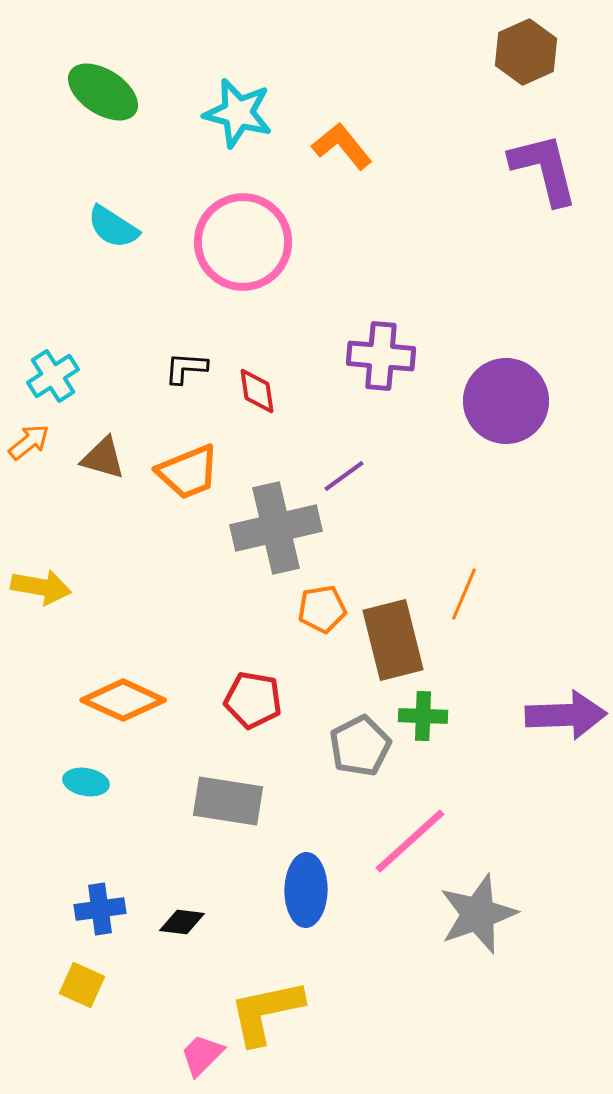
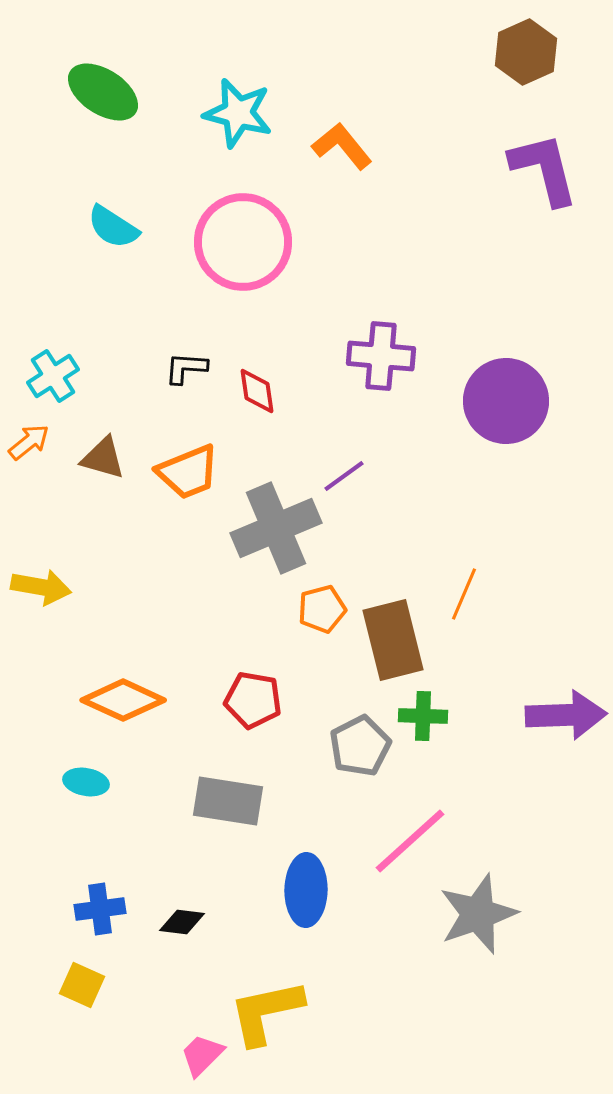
gray cross: rotated 10 degrees counterclockwise
orange pentagon: rotated 6 degrees counterclockwise
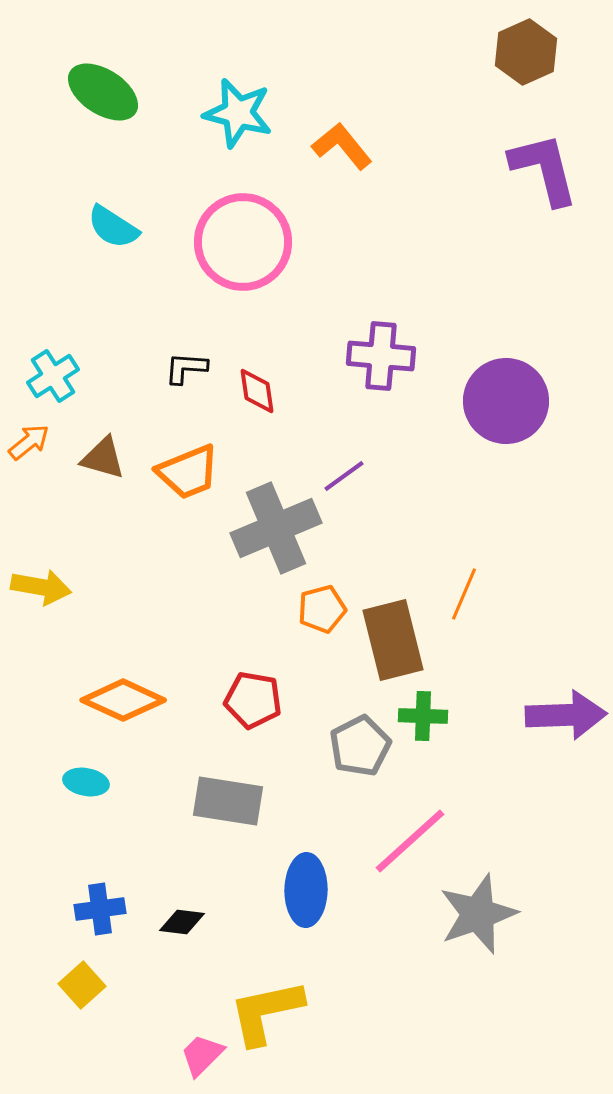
yellow square: rotated 24 degrees clockwise
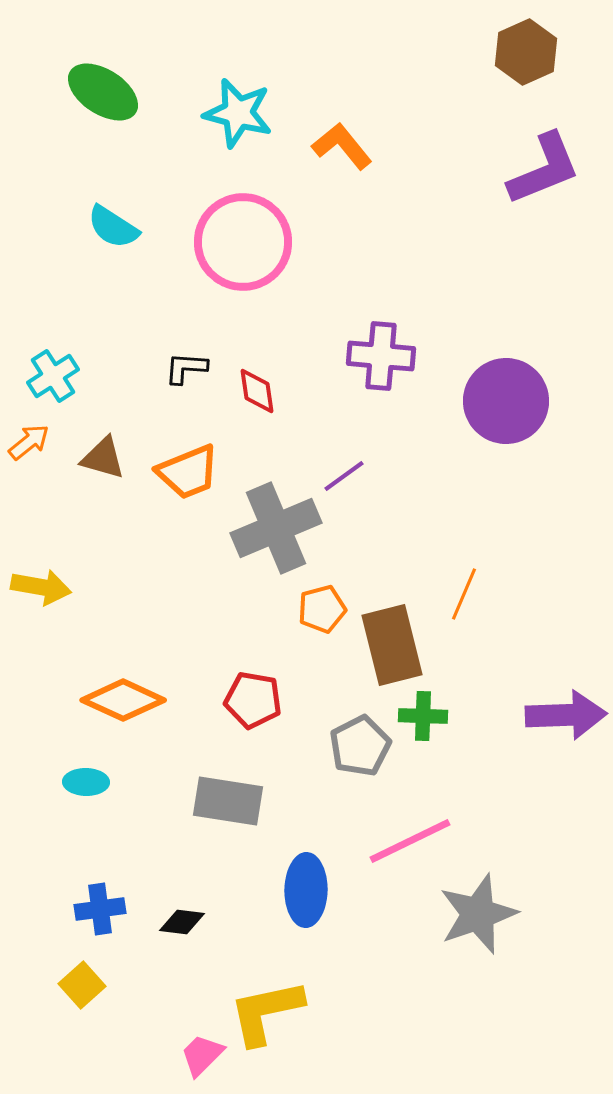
purple L-shape: rotated 82 degrees clockwise
brown rectangle: moved 1 px left, 5 px down
cyan ellipse: rotated 9 degrees counterclockwise
pink line: rotated 16 degrees clockwise
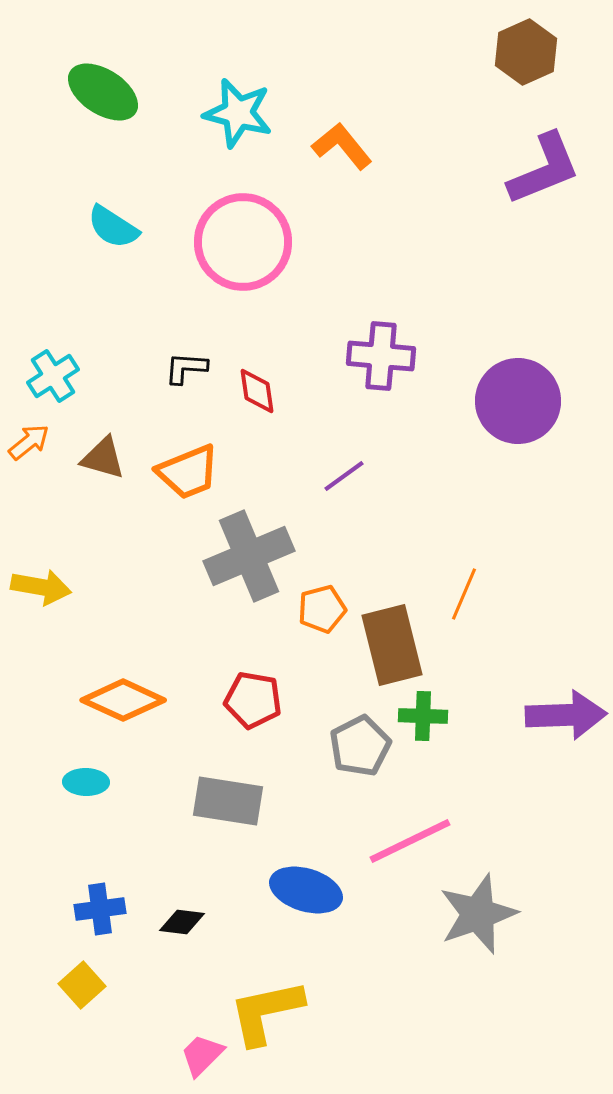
purple circle: moved 12 px right
gray cross: moved 27 px left, 28 px down
blue ellipse: rotated 74 degrees counterclockwise
